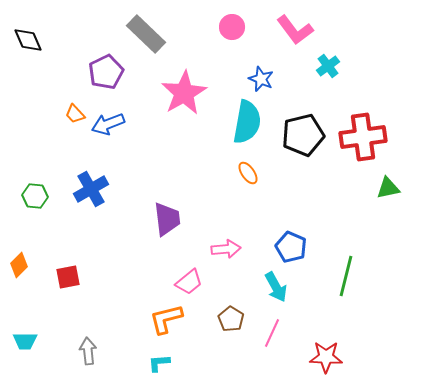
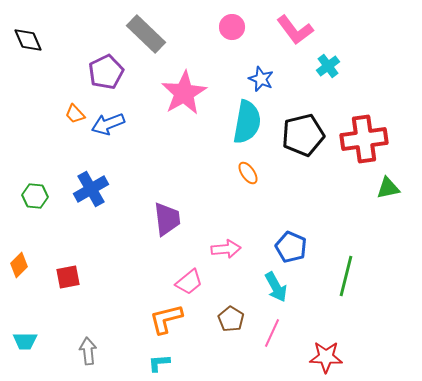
red cross: moved 1 px right, 2 px down
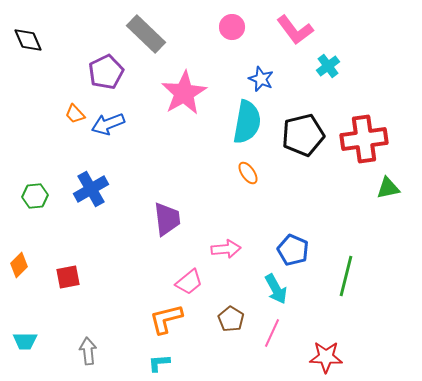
green hexagon: rotated 10 degrees counterclockwise
blue pentagon: moved 2 px right, 3 px down
cyan arrow: moved 2 px down
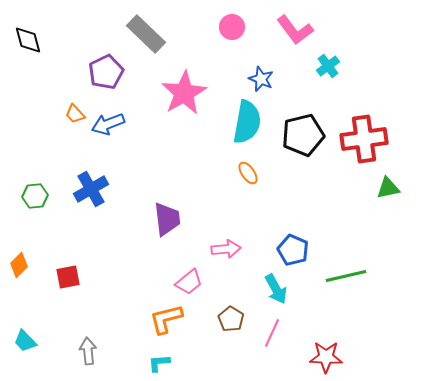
black diamond: rotated 8 degrees clockwise
green line: rotated 63 degrees clockwise
cyan trapezoid: rotated 45 degrees clockwise
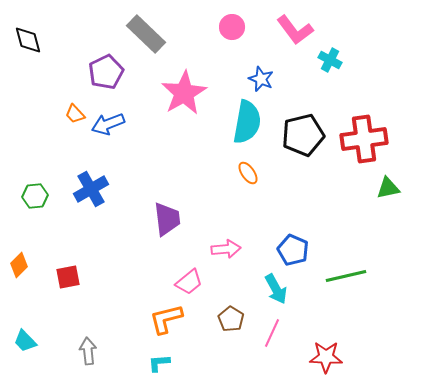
cyan cross: moved 2 px right, 6 px up; rotated 25 degrees counterclockwise
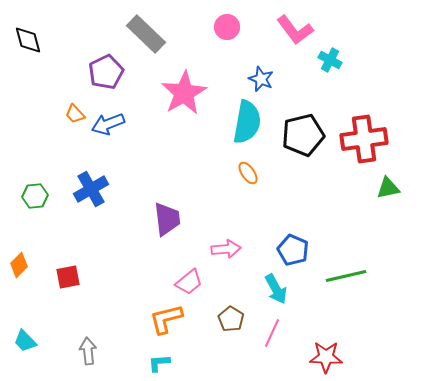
pink circle: moved 5 px left
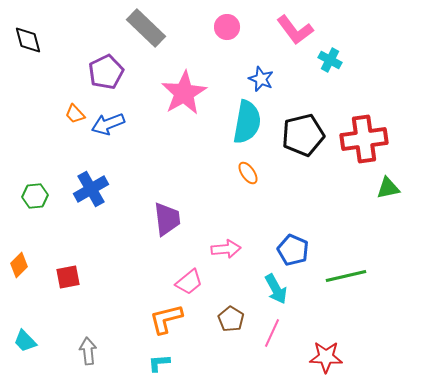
gray rectangle: moved 6 px up
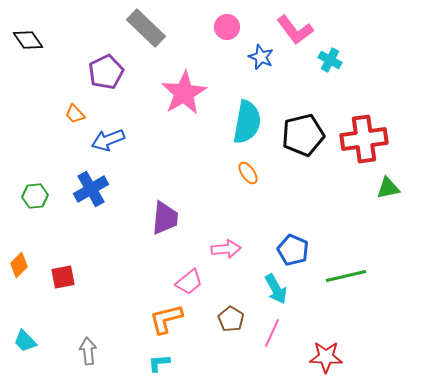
black diamond: rotated 20 degrees counterclockwise
blue star: moved 22 px up
blue arrow: moved 16 px down
purple trapezoid: moved 2 px left, 1 px up; rotated 12 degrees clockwise
red square: moved 5 px left
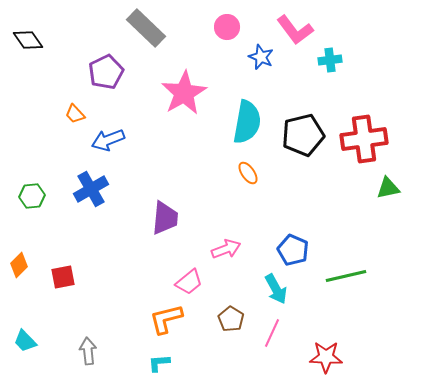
cyan cross: rotated 35 degrees counterclockwise
green hexagon: moved 3 px left
pink arrow: rotated 16 degrees counterclockwise
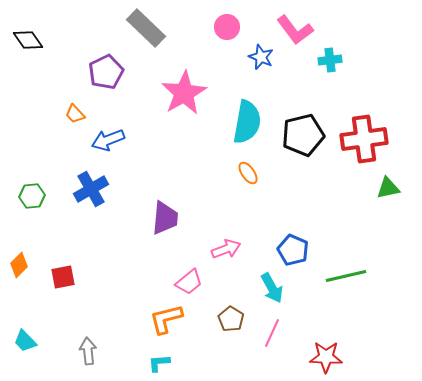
cyan arrow: moved 4 px left, 1 px up
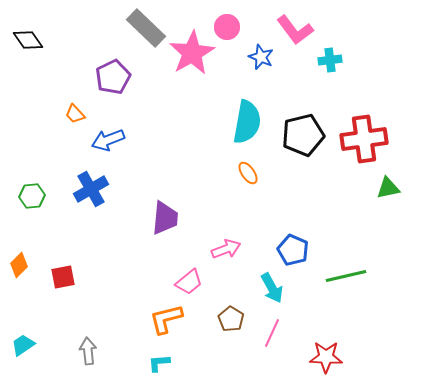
purple pentagon: moved 7 px right, 5 px down
pink star: moved 8 px right, 40 px up
cyan trapezoid: moved 2 px left, 4 px down; rotated 100 degrees clockwise
